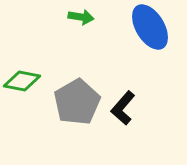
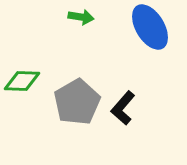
green diamond: rotated 9 degrees counterclockwise
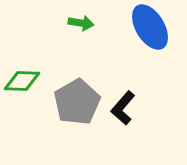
green arrow: moved 6 px down
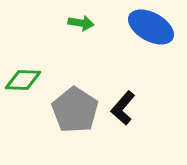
blue ellipse: moved 1 px right; rotated 30 degrees counterclockwise
green diamond: moved 1 px right, 1 px up
gray pentagon: moved 2 px left, 8 px down; rotated 9 degrees counterclockwise
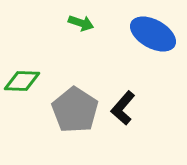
green arrow: rotated 10 degrees clockwise
blue ellipse: moved 2 px right, 7 px down
green diamond: moved 1 px left, 1 px down
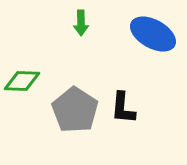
green arrow: rotated 70 degrees clockwise
black L-shape: rotated 36 degrees counterclockwise
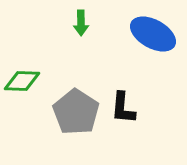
gray pentagon: moved 1 px right, 2 px down
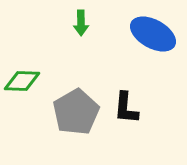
black L-shape: moved 3 px right
gray pentagon: rotated 9 degrees clockwise
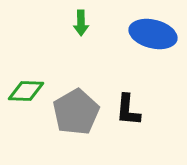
blue ellipse: rotated 15 degrees counterclockwise
green diamond: moved 4 px right, 10 px down
black L-shape: moved 2 px right, 2 px down
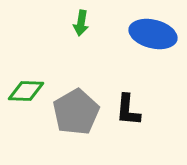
green arrow: rotated 10 degrees clockwise
